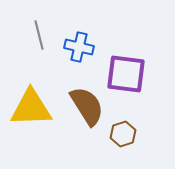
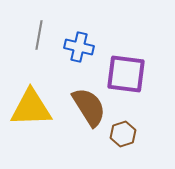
gray line: rotated 24 degrees clockwise
brown semicircle: moved 2 px right, 1 px down
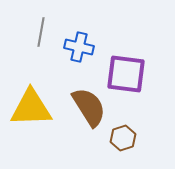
gray line: moved 2 px right, 3 px up
brown hexagon: moved 4 px down
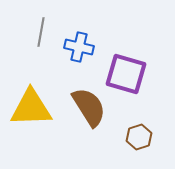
purple square: rotated 9 degrees clockwise
brown hexagon: moved 16 px right, 1 px up
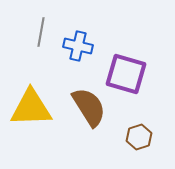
blue cross: moved 1 px left, 1 px up
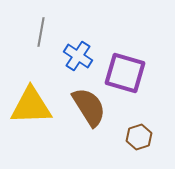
blue cross: moved 10 px down; rotated 20 degrees clockwise
purple square: moved 1 px left, 1 px up
yellow triangle: moved 2 px up
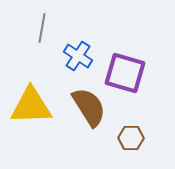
gray line: moved 1 px right, 4 px up
brown hexagon: moved 8 px left, 1 px down; rotated 20 degrees clockwise
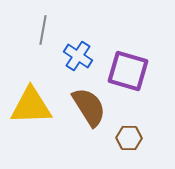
gray line: moved 1 px right, 2 px down
purple square: moved 3 px right, 2 px up
brown hexagon: moved 2 px left
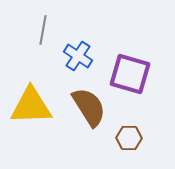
purple square: moved 2 px right, 3 px down
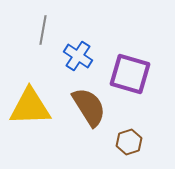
yellow triangle: moved 1 px left, 1 px down
brown hexagon: moved 4 px down; rotated 20 degrees counterclockwise
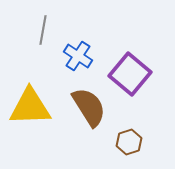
purple square: rotated 24 degrees clockwise
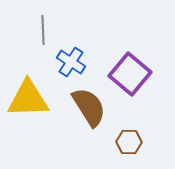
gray line: rotated 12 degrees counterclockwise
blue cross: moved 7 px left, 6 px down
yellow triangle: moved 2 px left, 8 px up
brown hexagon: rotated 20 degrees clockwise
